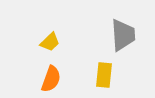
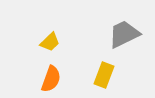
gray trapezoid: moved 1 px right, 1 px up; rotated 112 degrees counterclockwise
yellow rectangle: rotated 15 degrees clockwise
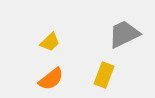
orange semicircle: rotated 32 degrees clockwise
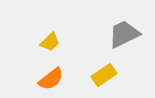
yellow rectangle: rotated 35 degrees clockwise
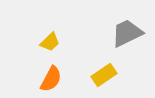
gray trapezoid: moved 3 px right, 1 px up
orange semicircle: rotated 24 degrees counterclockwise
